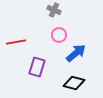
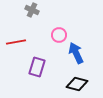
gray cross: moved 22 px left
blue arrow: rotated 75 degrees counterclockwise
black diamond: moved 3 px right, 1 px down
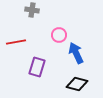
gray cross: rotated 16 degrees counterclockwise
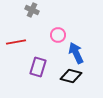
gray cross: rotated 16 degrees clockwise
pink circle: moved 1 px left
purple rectangle: moved 1 px right
black diamond: moved 6 px left, 8 px up
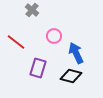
gray cross: rotated 16 degrees clockwise
pink circle: moved 4 px left, 1 px down
red line: rotated 48 degrees clockwise
purple rectangle: moved 1 px down
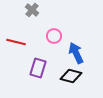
red line: rotated 24 degrees counterclockwise
